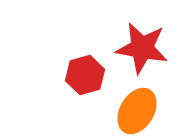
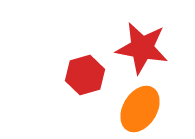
orange ellipse: moved 3 px right, 2 px up
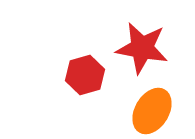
orange ellipse: moved 12 px right, 2 px down
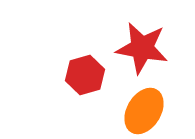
orange ellipse: moved 8 px left
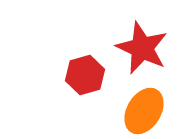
red star: rotated 14 degrees clockwise
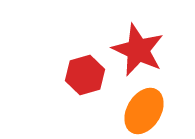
red star: moved 4 px left, 2 px down
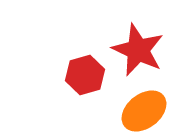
orange ellipse: rotated 21 degrees clockwise
